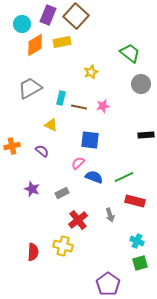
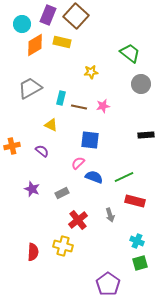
yellow rectangle: rotated 24 degrees clockwise
yellow star: rotated 16 degrees clockwise
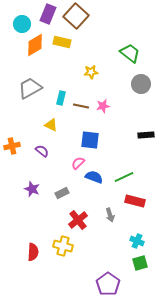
purple rectangle: moved 1 px up
brown line: moved 2 px right, 1 px up
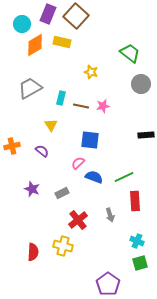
yellow star: rotated 24 degrees clockwise
yellow triangle: rotated 32 degrees clockwise
red rectangle: rotated 72 degrees clockwise
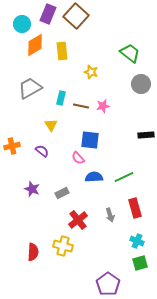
yellow rectangle: moved 9 px down; rotated 72 degrees clockwise
pink semicircle: moved 5 px up; rotated 88 degrees counterclockwise
blue semicircle: rotated 24 degrees counterclockwise
red rectangle: moved 7 px down; rotated 12 degrees counterclockwise
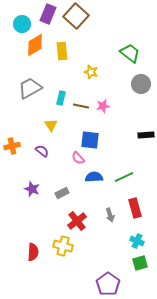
red cross: moved 1 px left, 1 px down
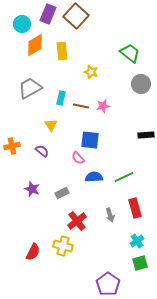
cyan cross: rotated 32 degrees clockwise
red semicircle: rotated 24 degrees clockwise
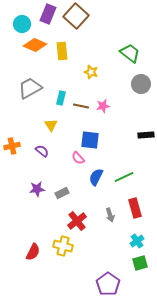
orange diamond: rotated 55 degrees clockwise
blue semicircle: moved 2 px right; rotated 60 degrees counterclockwise
purple star: moved 5 px right; rotated 28 degrees counterclockwise
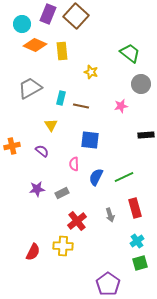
pink star: moved 18 px right
pink semicircle: moved 4 px left, 6 px down; rotated 40 degrees clockwise
yellow cross: rotated 12 degrees counterclockwise
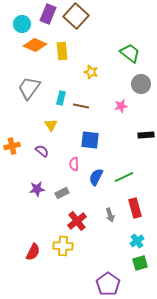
gray trapezoid: moved 1 px left; rotated 25 degrees counterclockwise
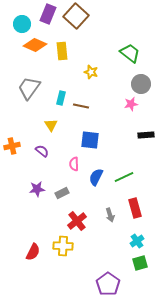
pink star: moved 10 px right, 2 px up
